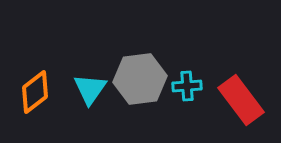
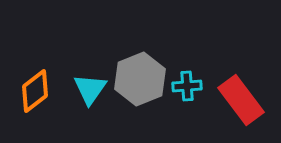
gray hexagon: rotated 15 degrees counterclockwise
orange diamond: moved 1 px up
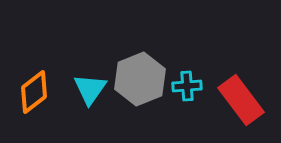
orange diamond: moved 1 px left, 1 px down
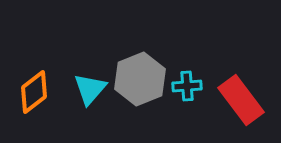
cyan triangle: rotated 6 degrees clockwise
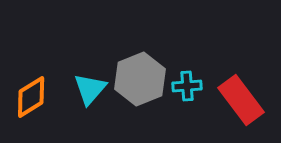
orange diamond: moved 3 px left, 5 px down; rotated 6 degrees clockwise
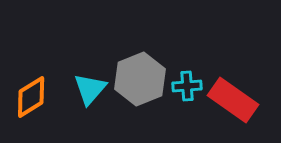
red rectangle: moved 8 px left; rotated 18 degrees counterclockwise
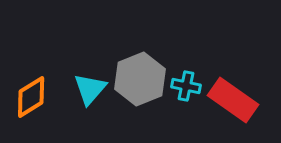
cyan cross: moved 1 px left; rotated 16 degrees clockwise
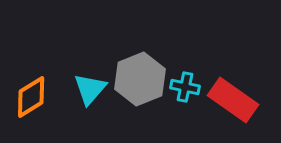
cyan cross: moved 1 px left, 1 px down
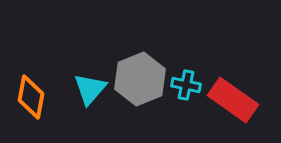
cyan cross: moved 1 px right, 2 px up
orange diamond: rotated 48 degrees counterclockwise
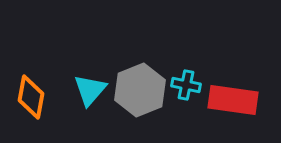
gray hexagon: moved 11 px down
cyan triangle: moved 1 px down
red rectangle: rotated 27 degrees counterclockwise
